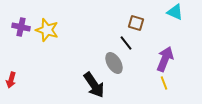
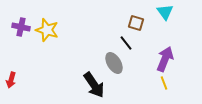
cyan triangle: moved 10 px left; rotated 30 degrees clockwise
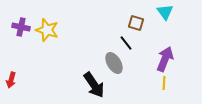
yellow line: rotated 24 degrees clockwise
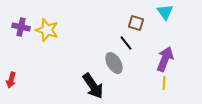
black arrow: moved 1 px left, 1 px down
